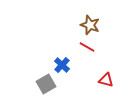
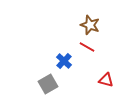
blue cross: moved 2 px right, 4 px up
gray square: moved 2 px right
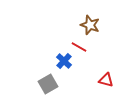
red line: moved 8 px left
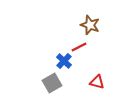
red line: rotated 56 degrees counterclockwise
red triangle: moved 9 px left, 2 px down
gray square: moved 4 px right, 1 px up
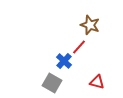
red line: rotated 21 degrees counterclockwise
gray square: rotated 30 degrees counterclockwise
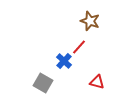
brown star: moved 4 px up
gray square: moved 9 px left
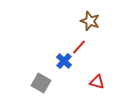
gray square: moved 2 px left
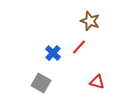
blue cross: moved 11 px left, 8 px up
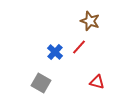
blue cross: moved 2 px right, 1 px up
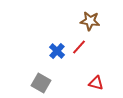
brown star: rotated 12 degrees counterclockwise
blue cross: moved 2 px right, 1 px up
red triangle: moved 1 px left, 1 px down
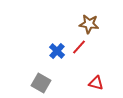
brown star: moved 1 px left, 3 px down
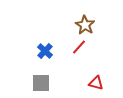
brown star: moved 4 px left, 1 px down; rotated 24 degrees clockwise
blue cross: moved 12 px left
gray square: rotated 30 degrees counterclockwise
